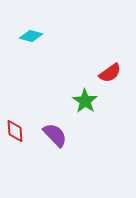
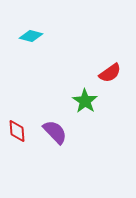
red diamond: moved 2 px right
purple semicircle: moved 3 px up
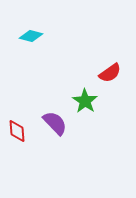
purple semicircle: moved 9 px up
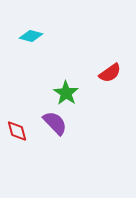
green star: moved 19 px left, 8 px up
red diamond: rotated 10 degrees counterclockwise
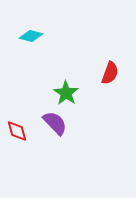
red semicircle: rotated 35 degrees counterclockwise
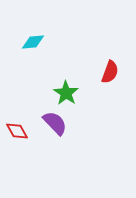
cyan diamond: moved 2 px right, 6 px down; rotated 20 degrees counterclockwise
red semicircle: moved 1 px up
red diamond: rotated 15 degrees counterclockwise
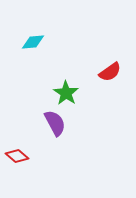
red semicircle: rotated 35 degrees clockwise
purple semicircle: rotated 16 degrees clockwise
red diamond: moved 25 px down; rotated 20 degrees counterclockwise
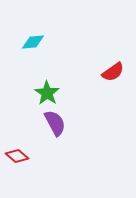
red semicircle: moved 3 px right
green star: moved 19 px left
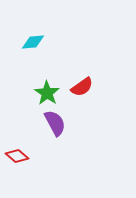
red semicircle: moved 31 px left, 15 px down
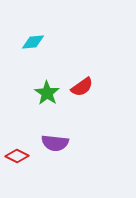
purple semicircle: moved 20 px down; rotated 124 degrees clockwise
red diamond: rotated 15 degrees counterclockwise
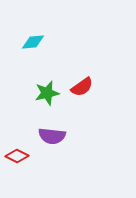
green star: rotated 25 degrees clockwise
purple semicircle: moved 3 px left, 7 px up
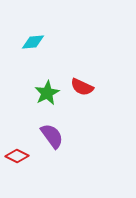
red semicircle: rotated 60 degrees clockwise
green star: rotated 15 degrees counterclockwise
purple semicircle: rotated 132 degrees counterclockwise
